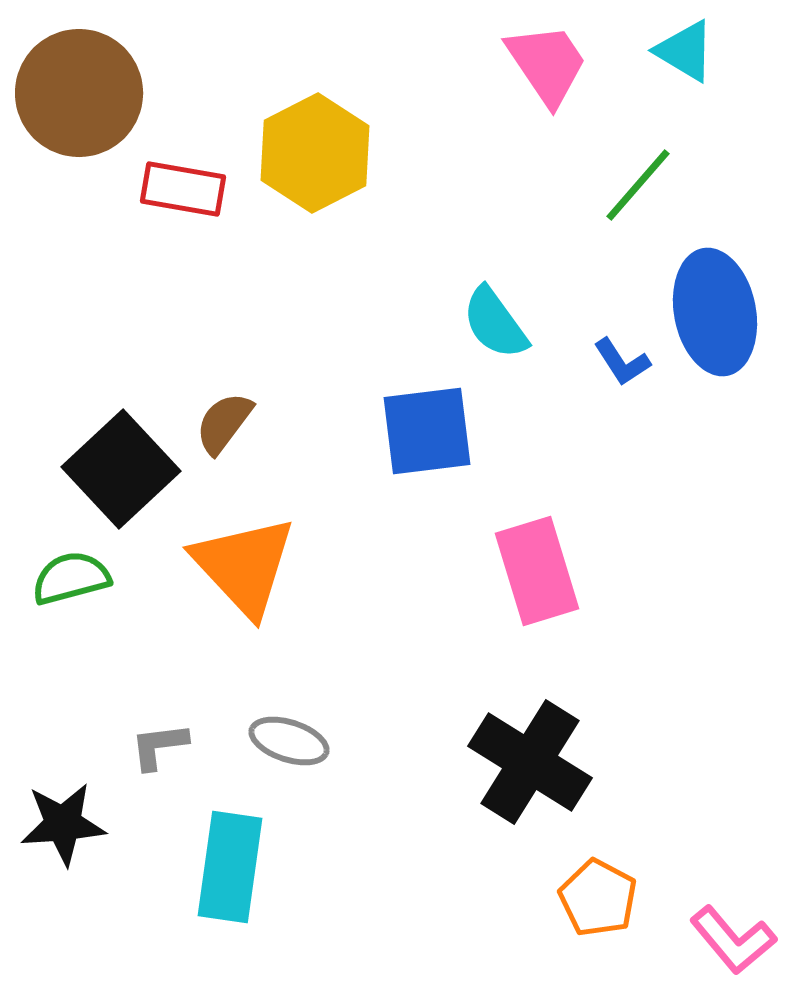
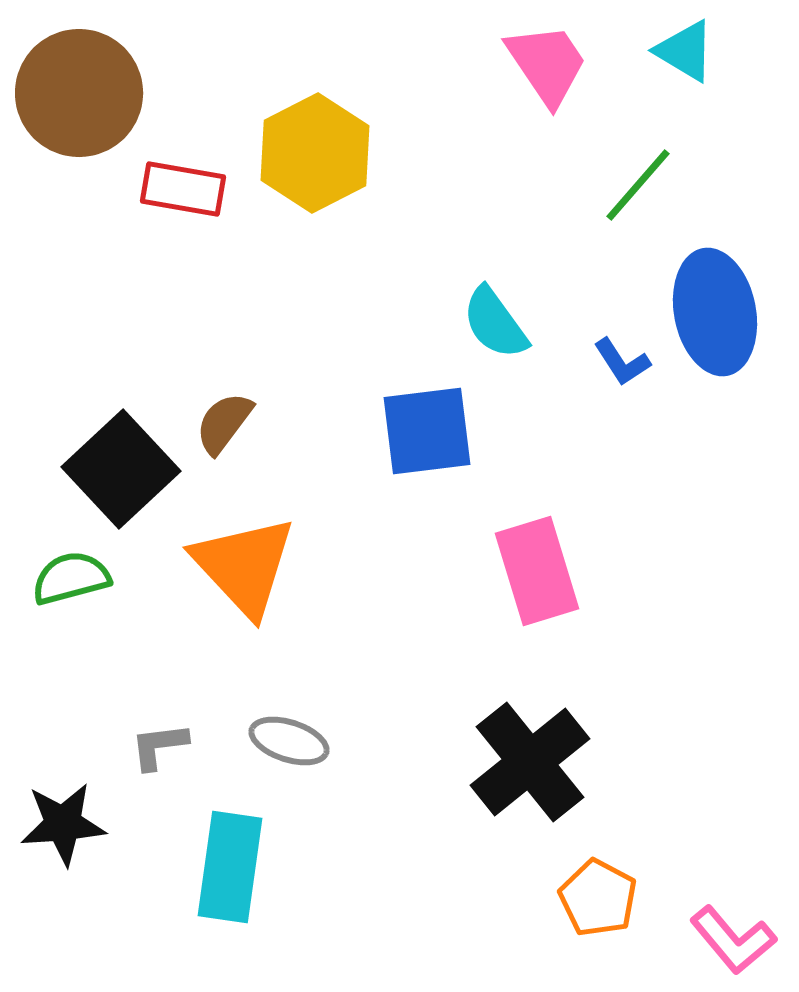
black cross: rotated 19 degrees clockwise
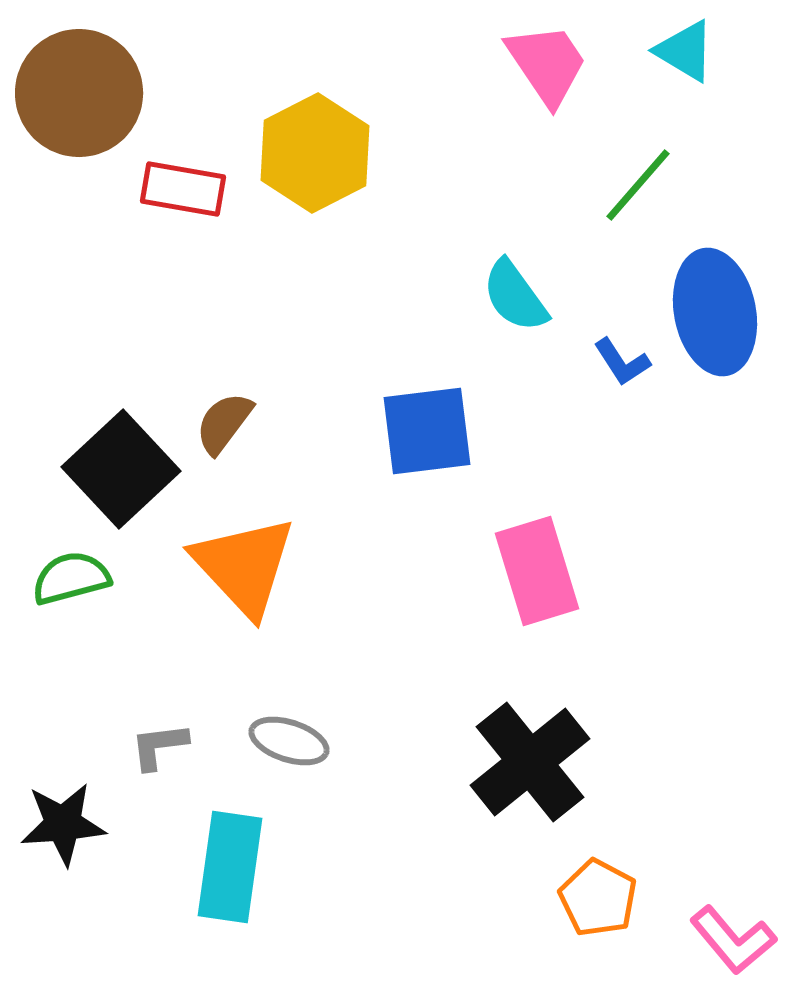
cyan semicircle: moved 20 px right, 27 px up
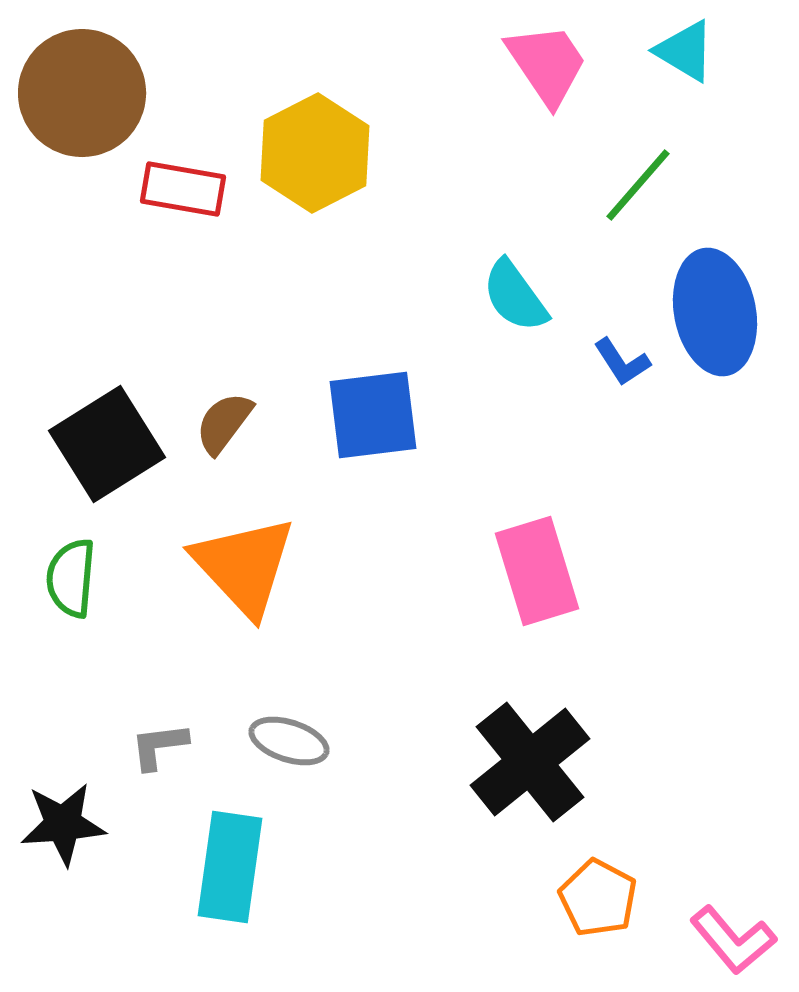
brown circle: moved 3 px right
blue square: moved 54 px left, 16 px up
black square: moved 14 px left, 25 px up; rotated 11 degrees clockwise
green semicircle: rotated 70 degrees counterclockwise
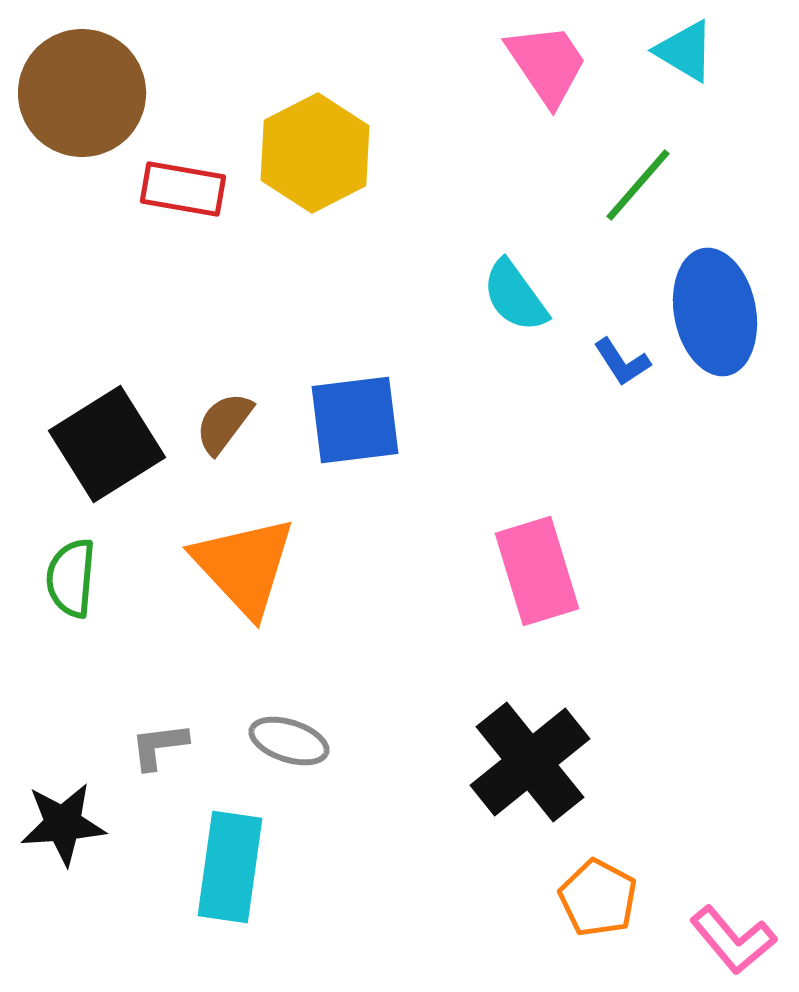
blue square: moved 18 px left, 5 px down
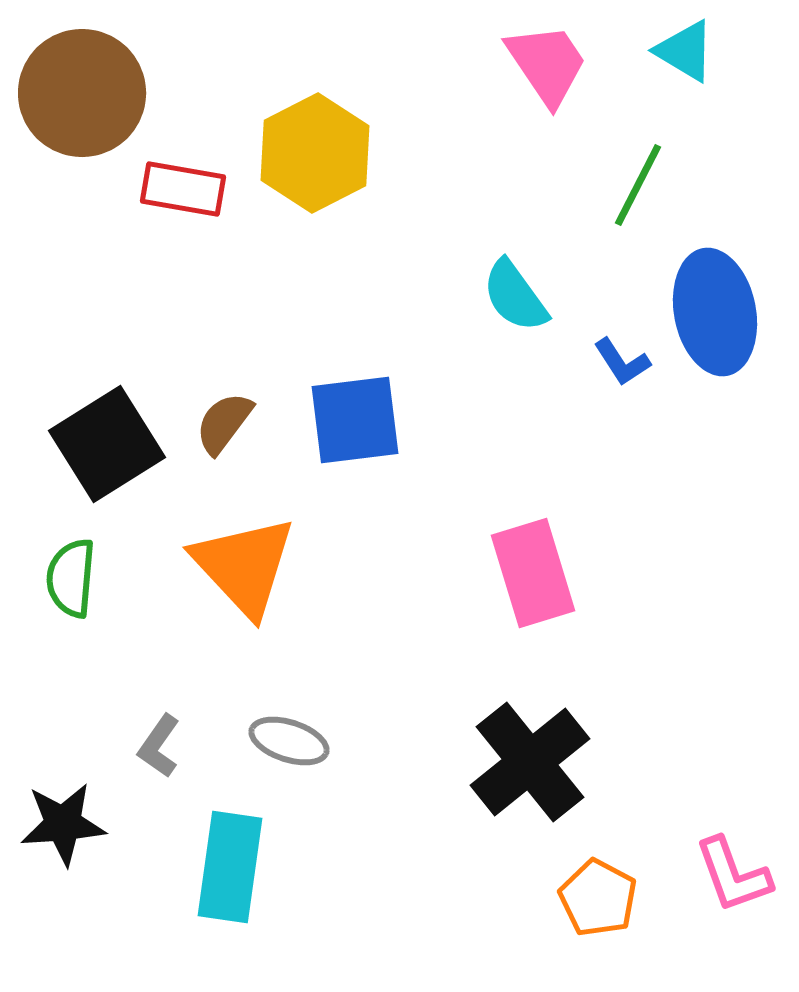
green line: rotated 14 degrees counterclockwise
pink rectangle: moved 4 px left, 2 px down
gray L-shape: rotated 48 degrees counterclockwise
pink L-shape: moved 65 px up; rotated 20 degrees clockwise
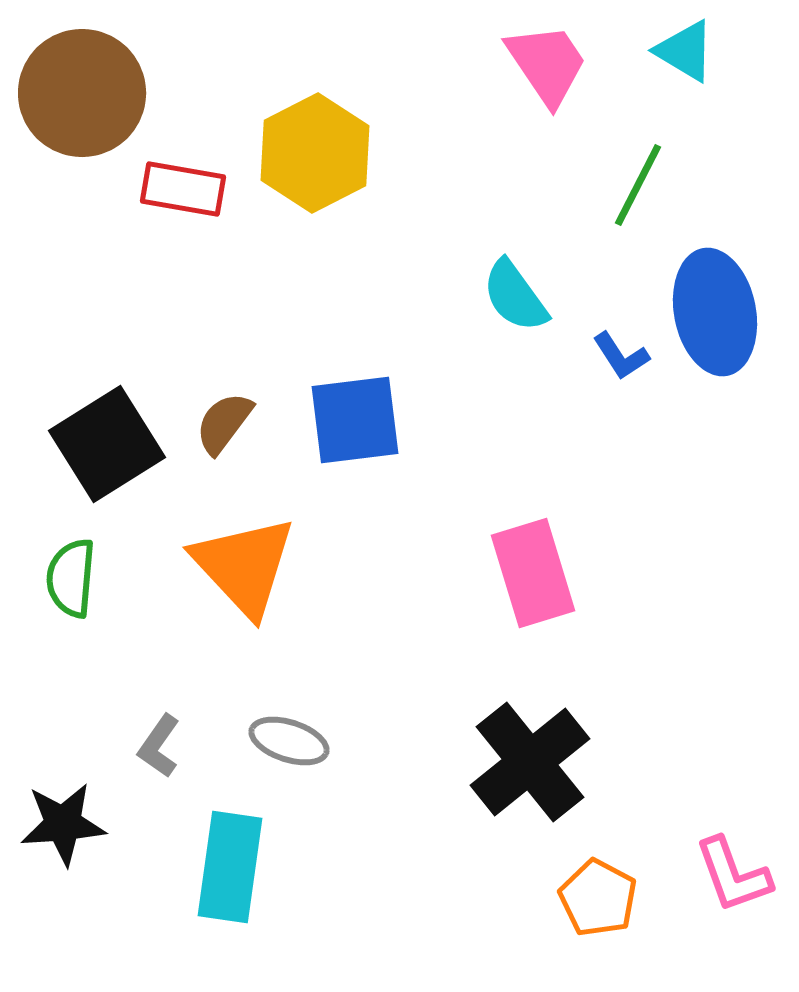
blue L-shape: moved 1 px left, 6 px up
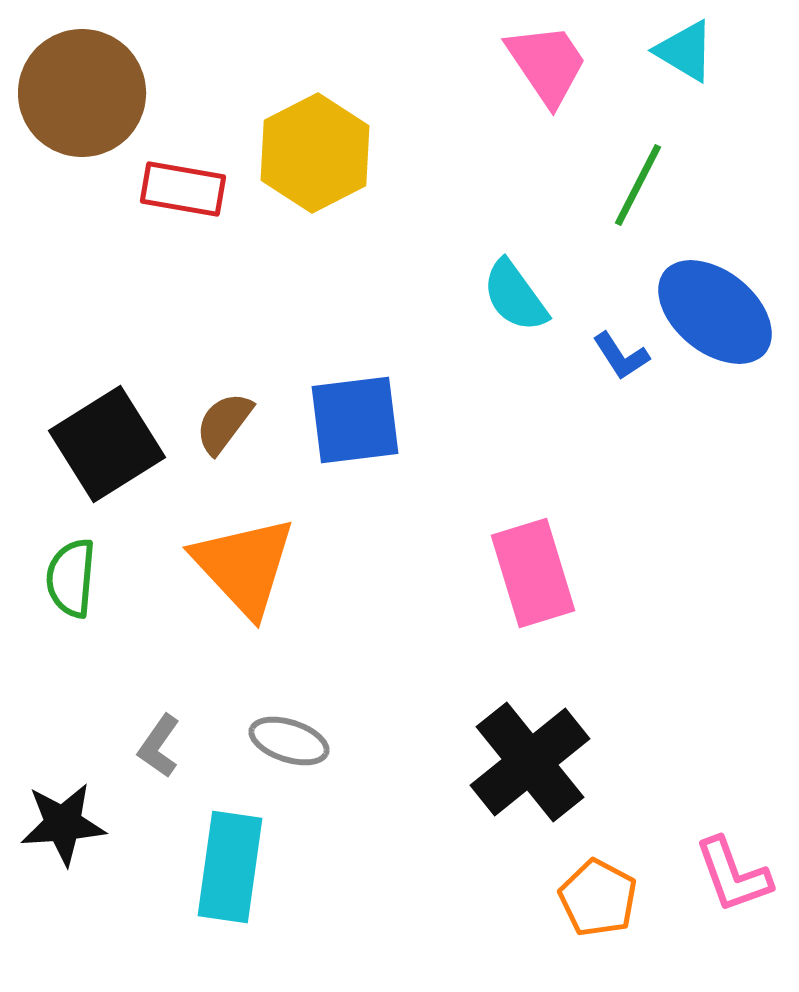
blue ellipse: rotated 40 degrees counterclockwise
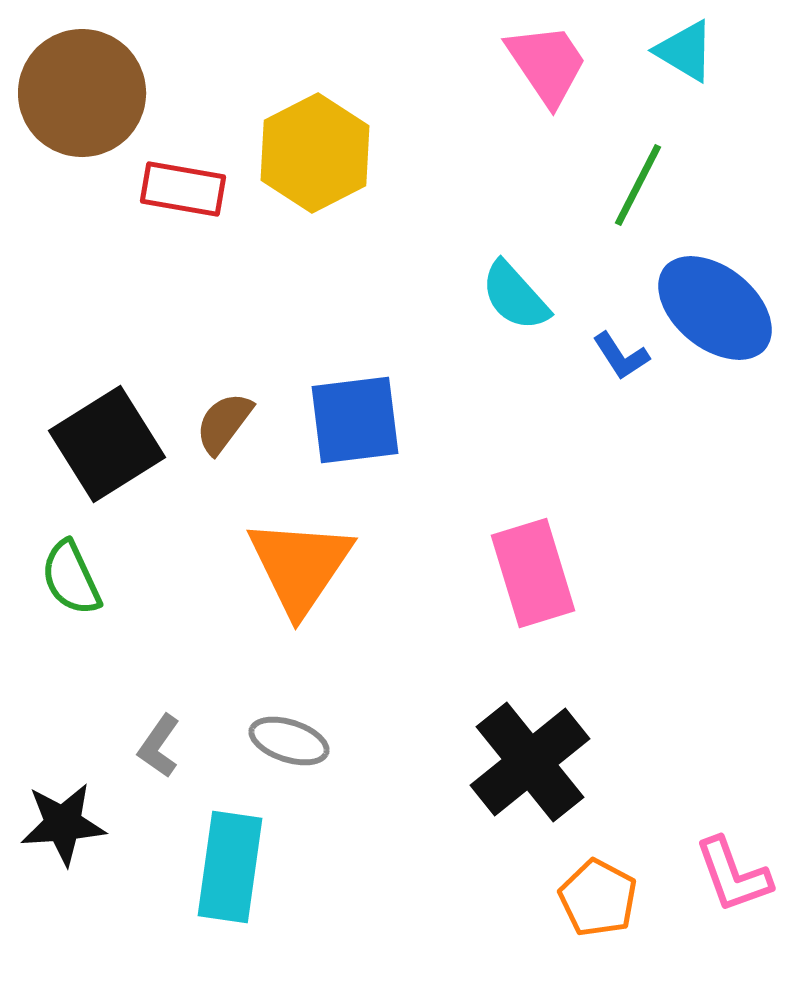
cyan semicircle: rotated 6 degrees counterclockwise
blue ellipse: moved 4 px up
orange triangle: moved 56 px right; rotated 17 degrees clockwise
green semicircle: rotated 30 degrees counterclockwise
